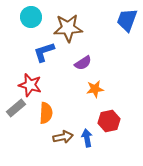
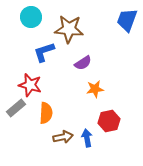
brown star: moved 1 px right, 1 px down; rotated 8 degrees clockwise
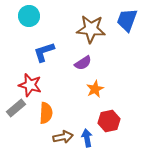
cyan circle: moved 2 px left, 1 px up
brown star: moved 22 px right
orange star: rotated 18 degrees counterclockwise
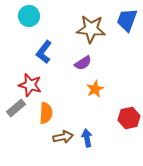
blue L-shape: rotated 35 degrees counterclockwise
red hexagon: moved 20 px right, 3 px up
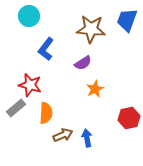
blue L-shape: moved 2 px right, 3 px up
brown arrow: moved 2 px up; rotated 12 degrees counterclockwise
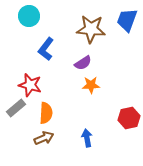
orange star: moved 4 px left, 4 px up; rotated 24 degrees clockwise
brown arrow: moved 19 px left, 3 px down
